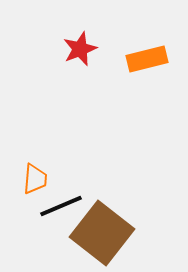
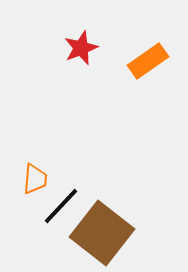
red star: moved 1 px right, 1 px up
orange rectangle: moved 1 px right, 2 px down; rotated 21 degrees counterclockwise
black line: rotated 24 degrees counterclockwise
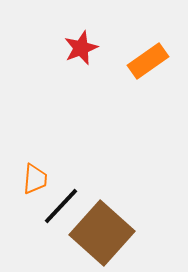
brown square: rotated 4 degrees clockwise
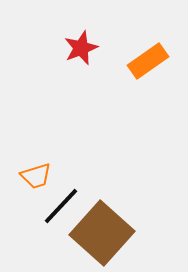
orange trapezoid: moved 1 px right, 3 px up; rotated 68 degrees clockwise
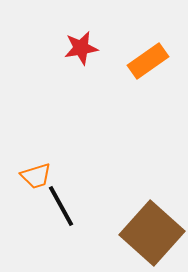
red star: rotated 12 degrees clockwise
black line: rotated 72 degrees counterclockwise
brown square: moved 50 px right
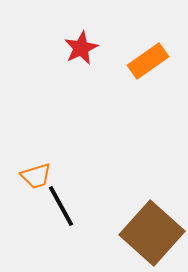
red star: rotated 16 degrees counterclockwise
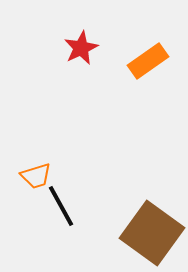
brown square: rotated 6 degrees counterclockwise
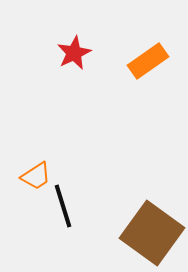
red star: moved 7 px left, 5 px down
orange trapezoid: rotated 16 degrees counterclockwise
black line: moved 2 px right; rotated 12 degrees clockwise
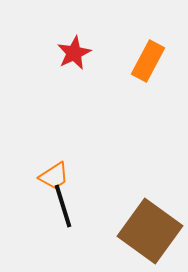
orange rectangle: rotated 27 degrees counterclockwise
orange trapezoid: moved 18 px right
brown square: moved 2 px left, 2 px up
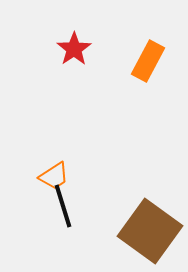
red star: moved 4 px up; rotated 8 degrees counterclockwise
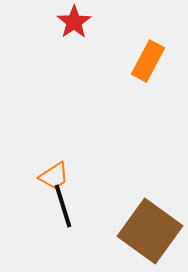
red star: moved 27 px up
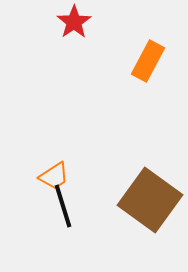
brown square: moved 31 px up
